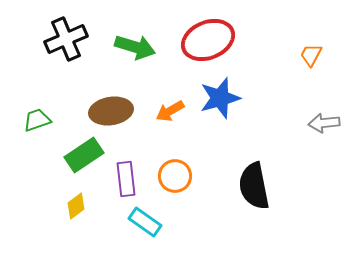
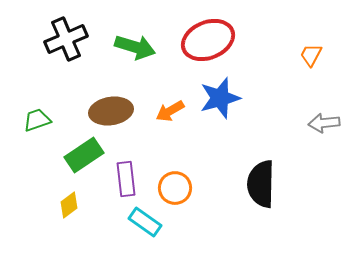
orange circle: moved 12 px down
black semicircle: moved 7 px right, 2 px up; rotated 12 degrees clockwise
yellow diamond: moved 7 px left, 1 px up
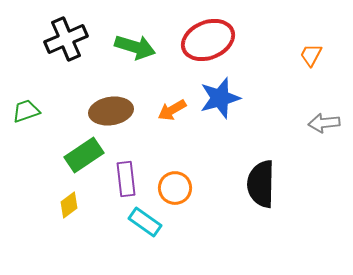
orange arrow: moved 2 px right, 1 px up
green trapezoid: moved 11 px left, 9 px up
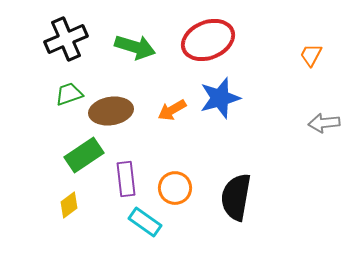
green trapezoid: moved 43 px right, 17 px up
black semicircle: moved 25 px left, 13 px down; rotated 9 degrees clockwise
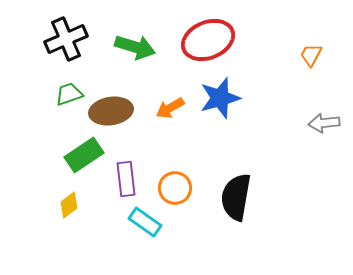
orange arrow: moved 2 px left, 2 px up
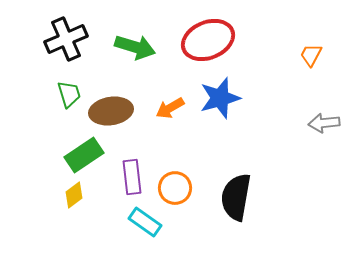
green trapezoid: rotated 92 degrees clockwise
purple rectangle: moved 6 px right, 2 px up
yellow diamond: moved 5 px right, 10 px up
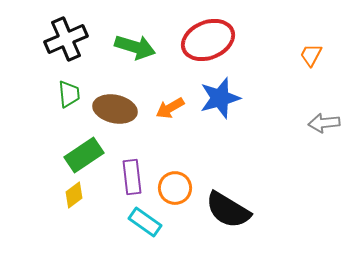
green trapezoid: rotated 12 degrees clockwise
brown ellipse: moved 4 px right, 2 px up; rotated 21 degrees clockwise
black semicircle: moved 8 px left, 13 px down; rotated 69 degrees counterclockwise
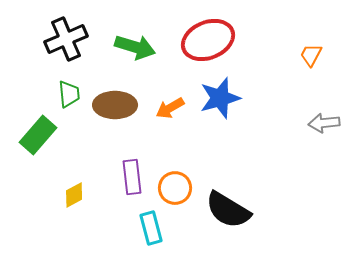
brown ellipse: moved 4 px up; rotated 12 degrees counterclockwise
green rectangle: moved 46 px left, 20 px up; rotated 15 degrees counterclockwise
yellow diamond: rotated 8 degrees clockwise
cyan rectangle: moved 6 px right, 6 px down; rotated 40 degrees clockwise
